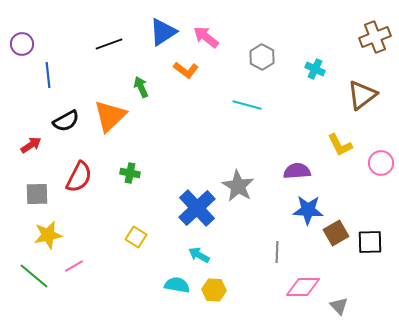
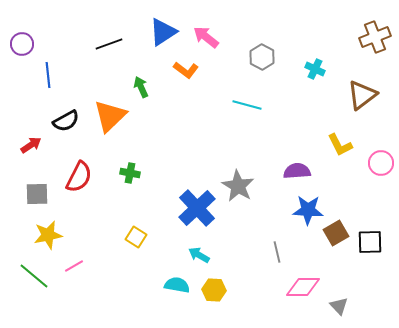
gray line: rotated 15 degrees counterclockwise
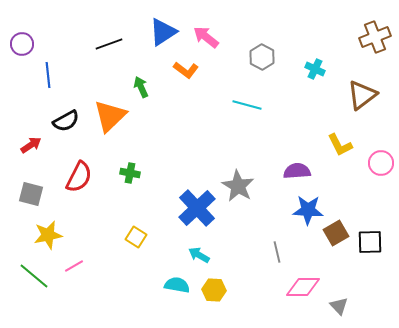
gray square: moved 6 px left; rotated 15 degrees clockwise
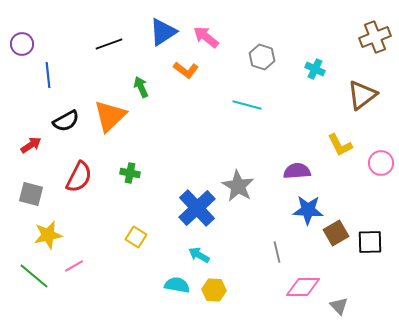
gray hexagon: rotated 10 degrees counterclockwise
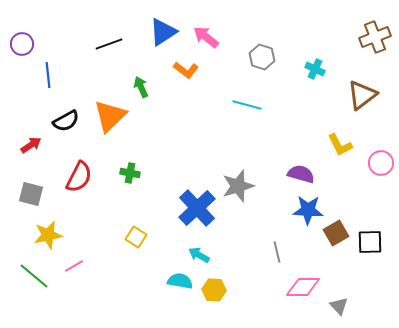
purple semicircle: moved 4 px right, 3 px down; rotated 20 degrees clockwise
gray star: rotated 24 degrees clockwise
cyan semicircle: moved 3 px right, 4 px up
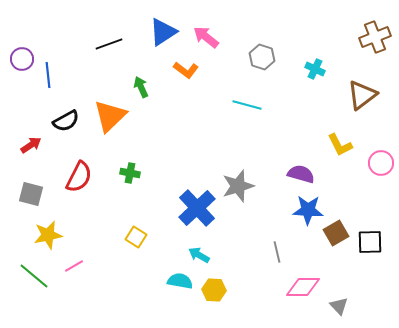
purple circle: moved 15 px down
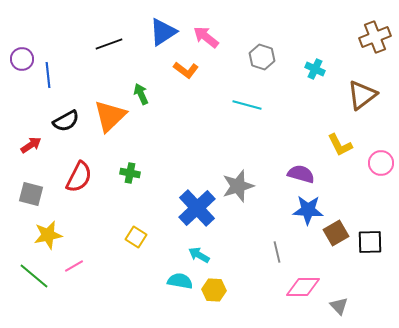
green arrow: moved 7 px down
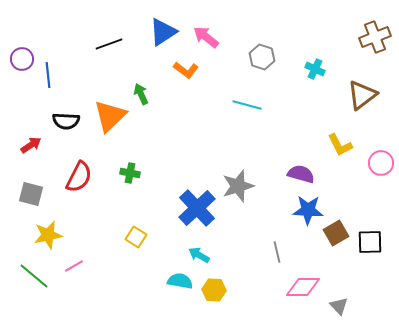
black semicircle: rotated 32 degrees clockwise
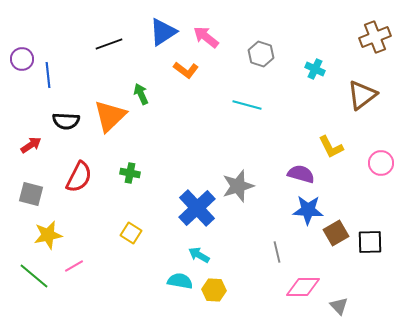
gray hexagon: moved 1 px left, 3 px up
yellow L-shape: moved 9 px left, 2 px down
yellow square: moved 5 px left, 4 px up
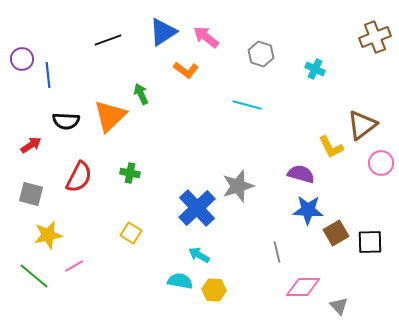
black line: moved 1 px left, 4 px up
brown triangle: moved 30 px down
